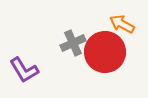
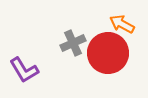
red circle: moved 3 px right, 1 px down
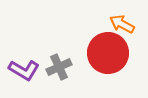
gray cross: moved 14 px left, 24 px down
purple L-shape: rotated 28 degrees counterclockwise
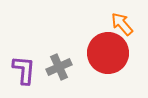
orange arrow: rotated 20 degrees clockwise
purple L-shape: rotated 116 degrees counterclockwise
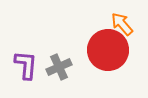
red circle: moved 3 px up
purple L-shape: moved 2 px right, 5 px up
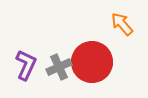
red circle: moved 16 px left, 12 px down
purple L-shape: rotated 20 degrees clockwise
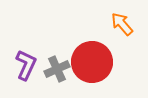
gray cross: moved 2 px left, 2 px down
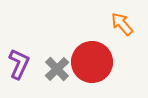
purple L-shape: moved 7 px left, 1 px up
gray cross: rotated 20 degrees counterclockwise
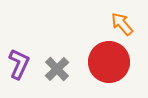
red circle: moved 17 px right
